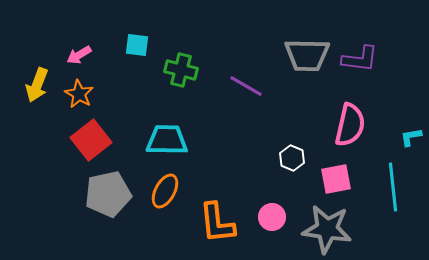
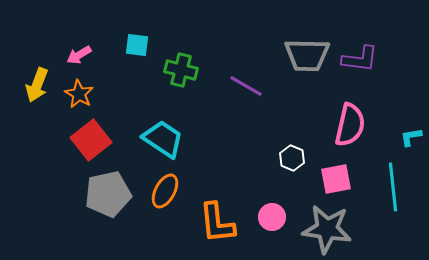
cyan trapezoid: moved 4 px left, 1 px up; rotated 33 degrees clockwise
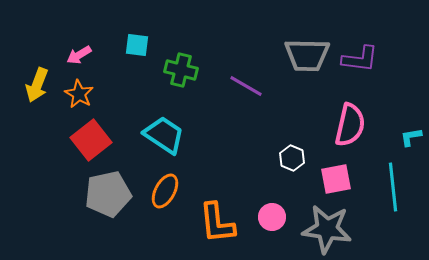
cyan trapezoid: moved 1 px right, 4 px up
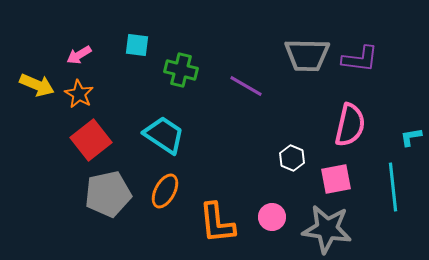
yellow arrow: rotated 88 degrees counterclockwise
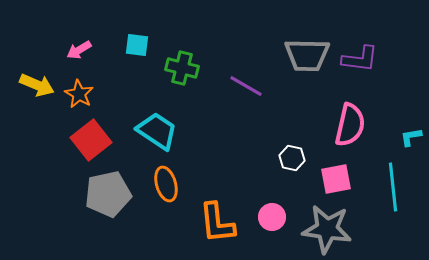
pink arrow: moved 5 px up
green cross: moved 1 px right, 2 px up
cyan trapezoid: moved 7 px left, 4 px up
white hexagon: rotated 10 degrees counterclockwise
orange ellipse: moved 1 px right, 7 px up; rotated 44 degrees counterclockwise
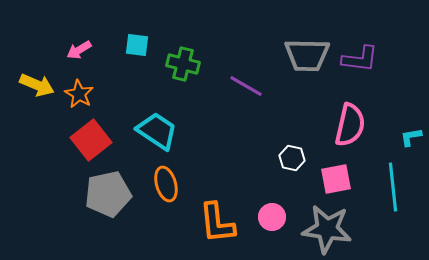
green cross: moved 1 px right, 4 px up
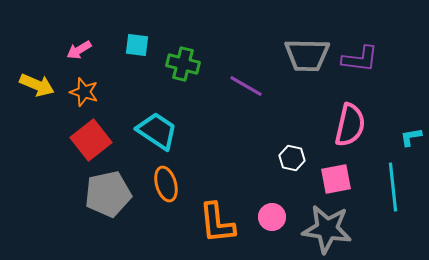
orange star: moved 5 px right, 2 px up; rotated 12 degrees counterclockwise
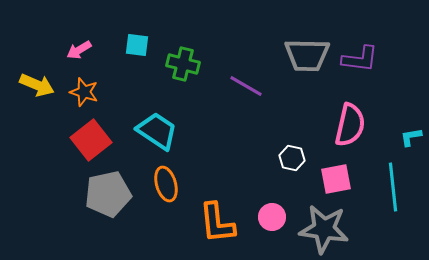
gray star: moved 3 px left
